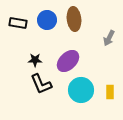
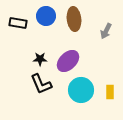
blue circle: moved 1 px left, 4 px up
gray arrow: moved 3 px left, 7 px up
black star: moved 5 px right, 1 px up
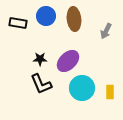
cyan circle: moved 1 px right, 2 px up
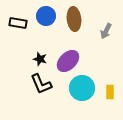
black star: rotated 16 degrees clockwise
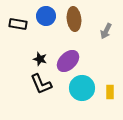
black rectangle: moved 1 px down
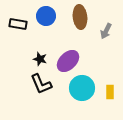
brown ellipse: moved 6 px right, 2 px up
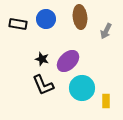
blue circle: moved 3 px down
black star: moved 2 px right
black L-shape: moved 2 px right, 1 px down
yellow rectangle: moved 4 px left, 9 px down
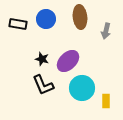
gray arrow: rotated 14 degrees counterclockwise
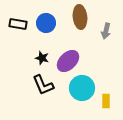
blue circle: moved 4 px down
black star: moved 1 px up
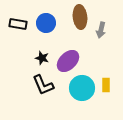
gray arrow: moved 5 px left, 1 px up
yellow rectangle: moved 16 px up
